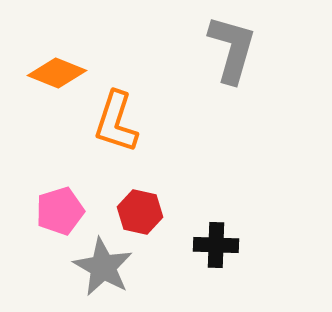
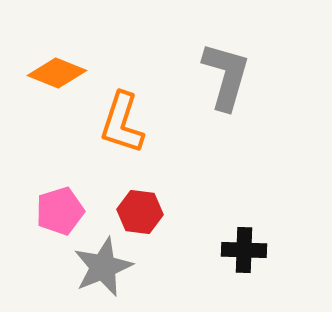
gray L-shape: moved 6 px left, 27 px down
orange L-shape: moved 6 px right, 1 px down
red hexagon: rotated 6 degrees counterclockwise
black cross: moved 28 px right, 5 px down
gray star: rotated 20 degrees clockwise
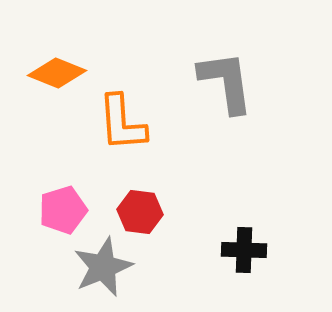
gray L-shape: moved 6 px down; rotated 24 degrees counterclockwise
orange L-shape: rotated 22 degrees counterclockwise
pink pentagon: moved 3 px right, 1 px up
